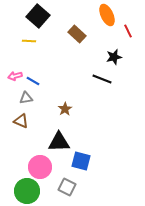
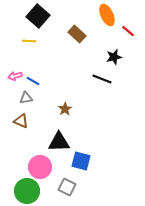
red line: rotated 24 degrees counterclockwise
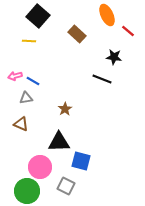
black star: rotated 21 degrees clockwise
brown triangle: moved 3 px down
gray square: moved 1 px left, 1 px up
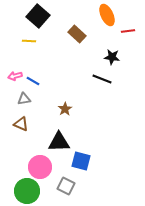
red line: rotated 48 degrees counterclockwise
black star: moved 2 px left
gray triangle: moved 2 px left, 1 px down
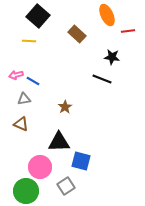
pink arrow: moved 1 px right, 1 px up
brown star: moved 2 px up
gray square: rotated 30 degrees clockwise
green circle: moved 1 px left
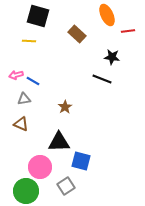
black square: rotated 25 degrees counterclockwise
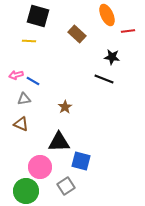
black line: moved 2 px right
